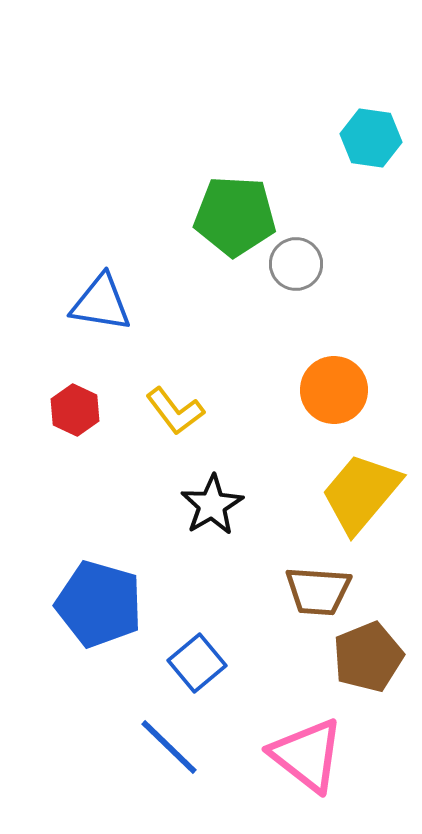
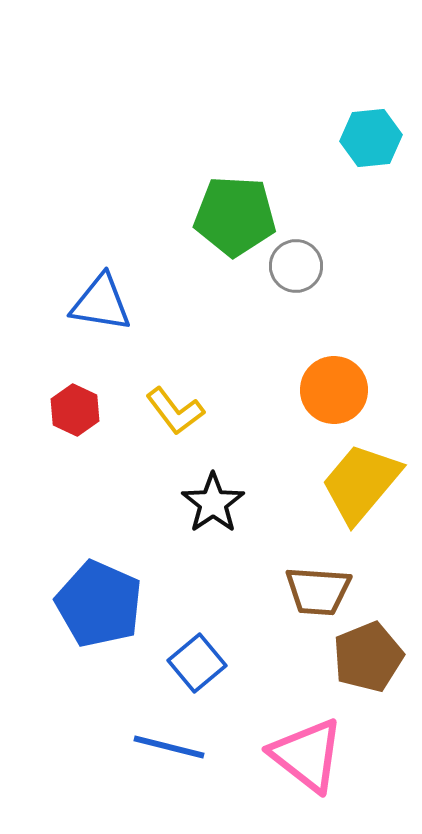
cyan hexagon: rotated 14 degrees counterclockwise
gray circle: moved 2 px down
yellow trapezoid: moved 10 px up
black star: moved 1 px right, 2 px up; rotated 4 degrees counterclockwise
blue pentagon: rotated 8 degrees clockwise
blue line: rotated 30 degrees counterclockwise
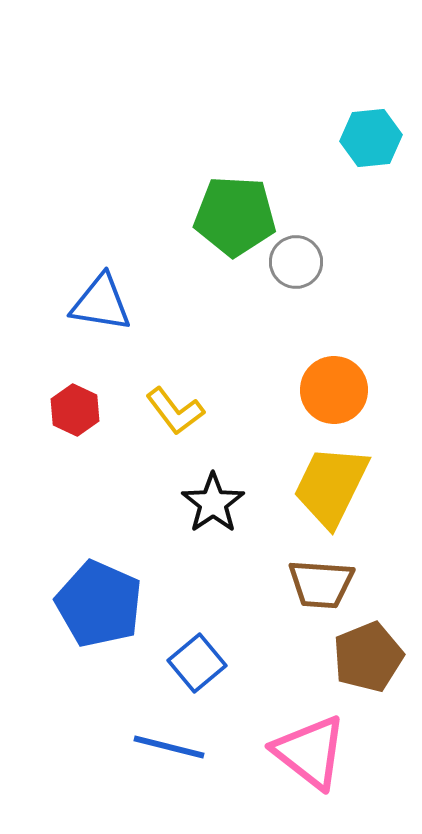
gray circle: moved 4 px up
yellow trapezoid: moved 30 px left, 3 px down; rotated 14 degrees counterclockwise
brown trapezoid: moved 3 px right, 7 px up
pink triangle: moved 3 px right, 3 px up
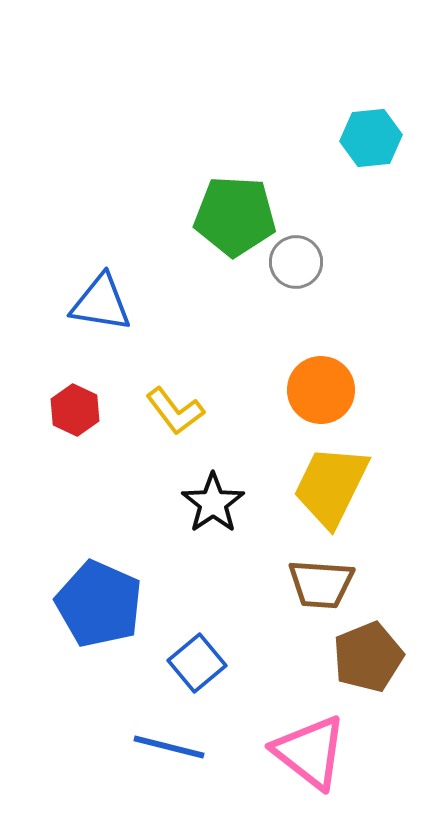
orange circle: moved 13 px left
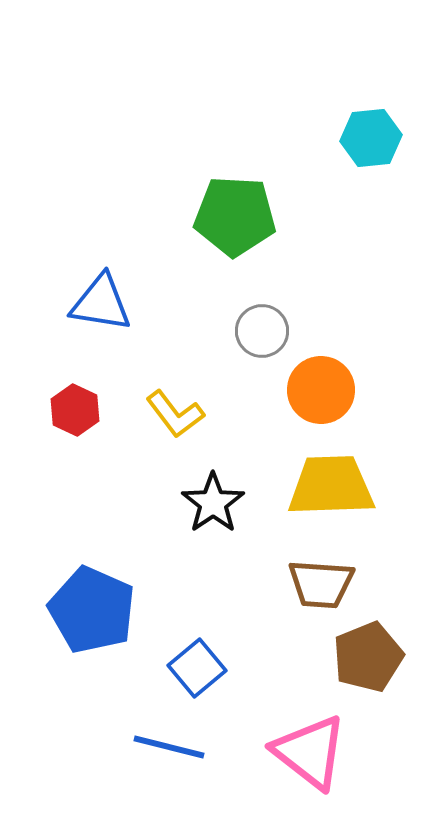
gray circle: moved 34 px left, 69 px down
yellow L-shape: moved 3 px down
yellow trapezoid: rotated 62 degrees clockwise
blue pentagon: moved 7 px left, 6 px down
blue square: moved 5 px down
